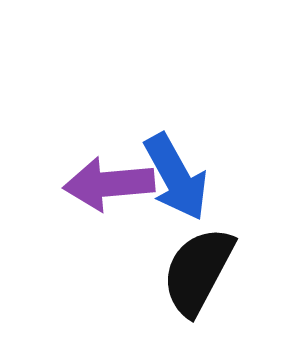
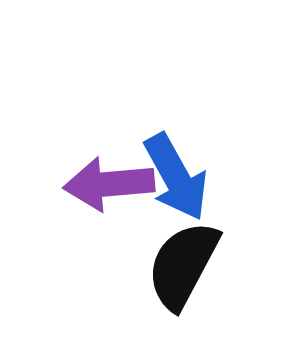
black semicircle: moved 15 px left, 6 px up
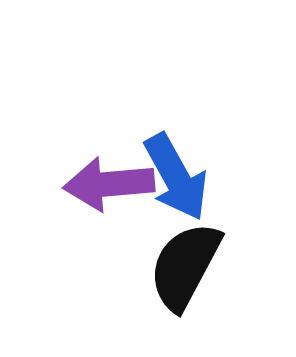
black semicircle: moved 2 px right, 1 px down
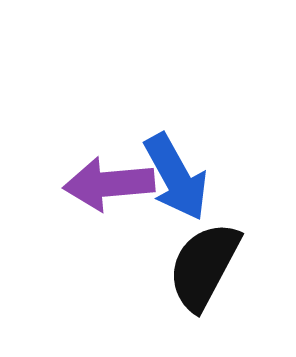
black semicircle: moved 19 px right
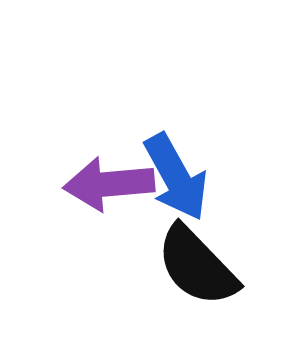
black semicircle: moved 7 px left; rotated 72 degrees counterclockwise
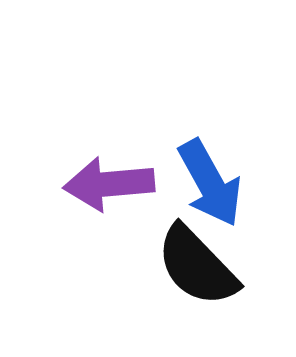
blue arrow: moved 34 px right, 6 px down
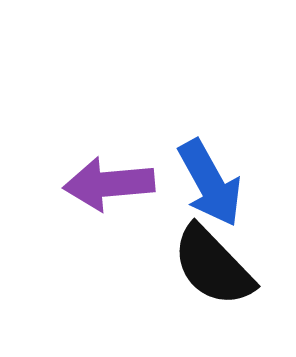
black semicircle: moved 16 px right
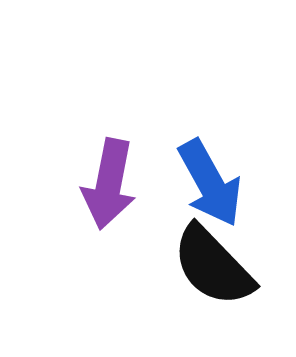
purple arrow: rotated 74 degrees counterclockwise
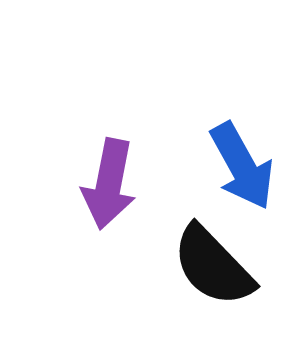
blue arrow: moved 32 px right, 17 px up
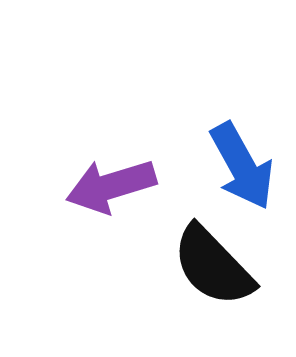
purple arrow: moved 2 px right, 2 px down; rotated 62 degrees clockwise
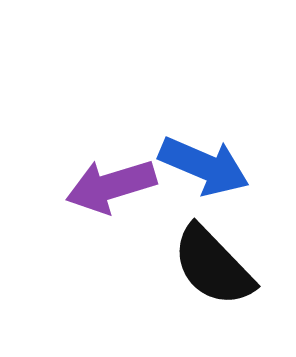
blue arrow: moved 38 px left; rotated 38 degrees counterclockwise
